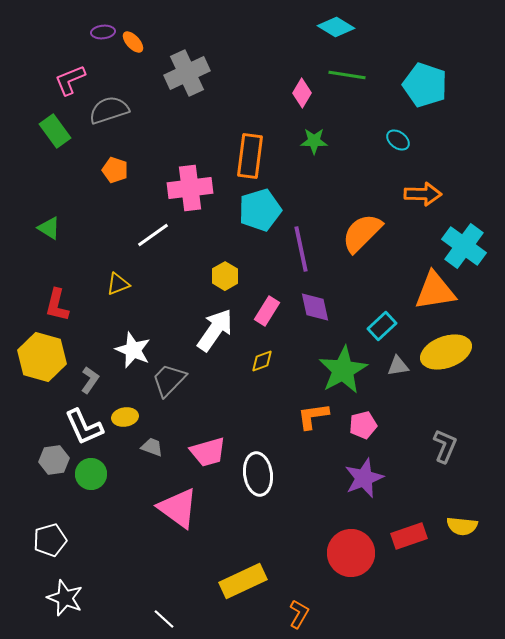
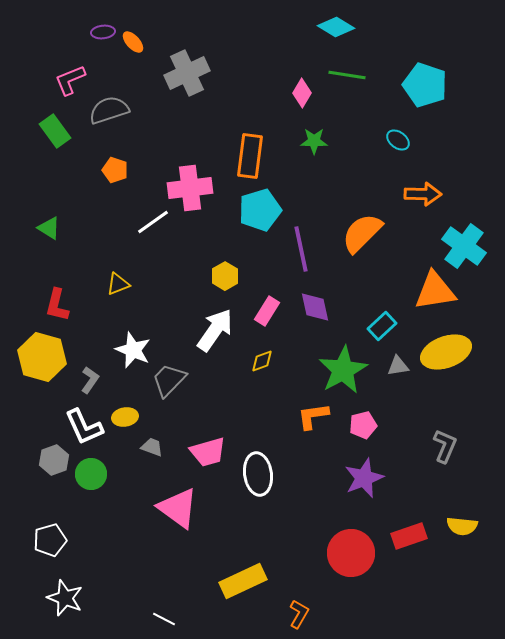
white line at (153, 235): moved 13 px up
gray hexagon at (54, 460): rotated 12 degrees counterclockwise
white line at (164, 619): rotated 15 degrees counterclockwise
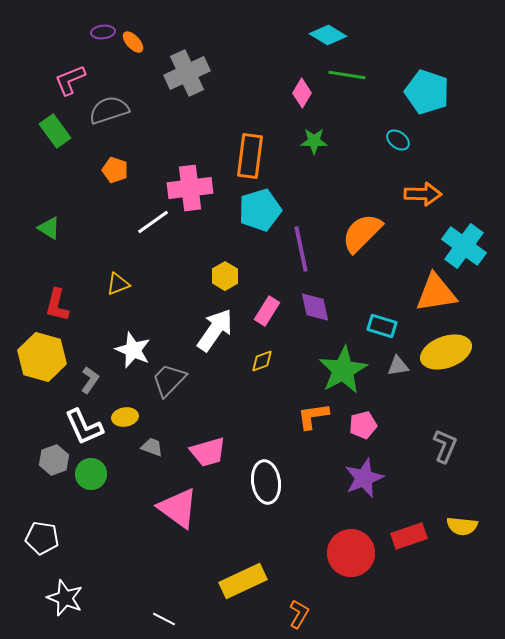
cyan diamond at (336, 27): moved 8 px left, 8 px down
cyan pentagon at (425, 85): moved 2 px right, 7 px down
orange triangle at (435, 291): moved 1 px right, 2 px down
cyan rectangle at (382, 326): rotated 60 degrees clockwise
white ellipse at (258, 474): moved 8 px right, 8 px down
white pentagon at (50, 540): moved 8 px left, 2 px up; rotated 24 degrees clockwise
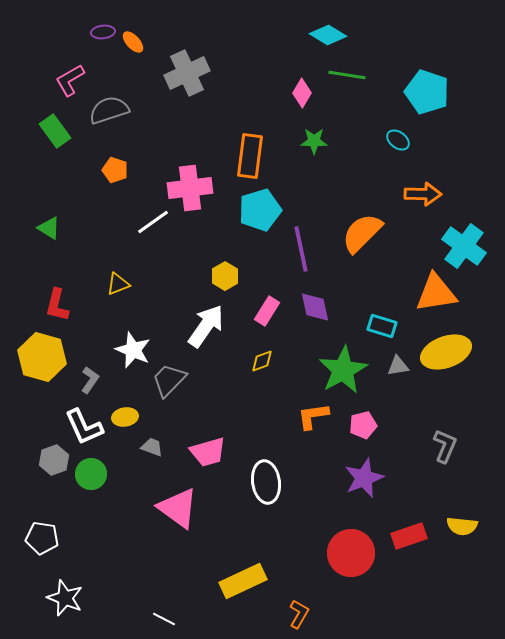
pink L-shape at (70, 80): rotated 8 degrees counterclockwise
white arrow at (215, 330): moved 9 px left, 4 px up
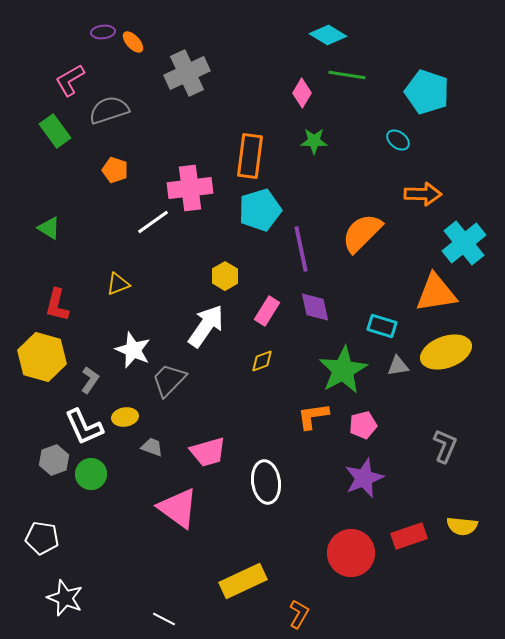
cyan cross at (464, 246): moved 3 px up; rotated 15 degrees clockwise
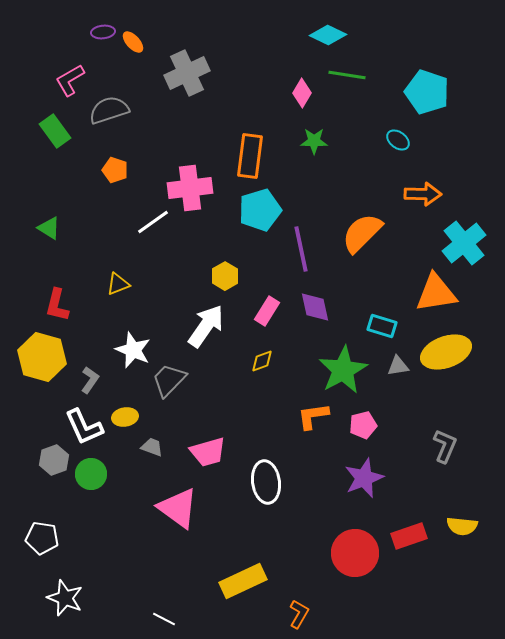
cyan diamond at (328, 35): rotated 6 degrees counterclockwise
red circle at (351, 553): moved 4 px right
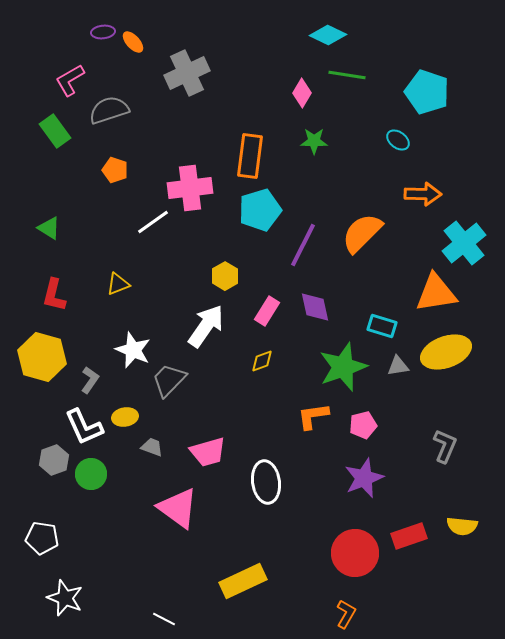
purple line at (301, 249): moved 2 px right, 4 px up; rotated 39 degrees clockwise
red L-shape at (57, 305): moved 3 px left, 10 px up
green star at (343, 370): moved 3 px up; rotated 9 degrees clockwise
orange L-shape at (299, 614): moved 47 px right
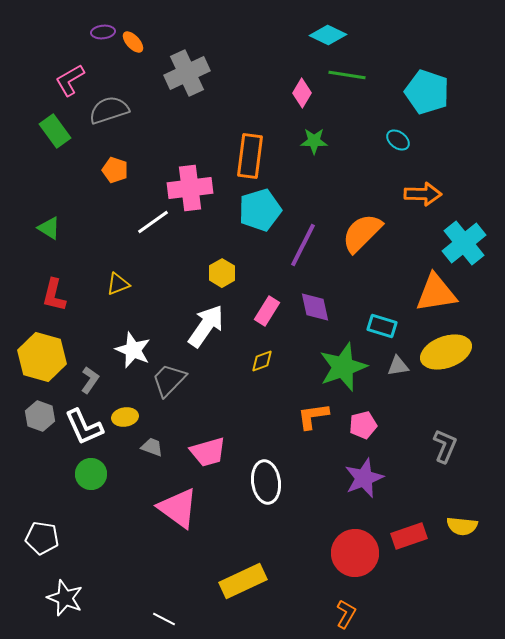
yellow hexagon at (225, 276): moved 3 px left, 3 px up
gray hexagon at (54, 460): moved 14 px left, 44 px up; rotated 20 degrees counterclockwise
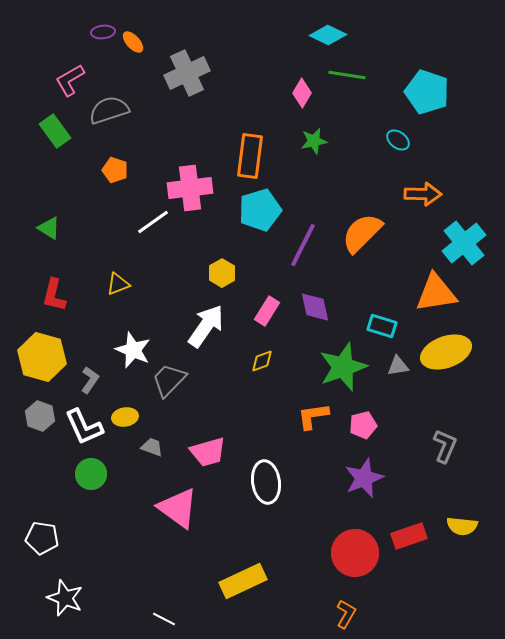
green star at (314, 141): rotated 12 degrees counterclockwise
